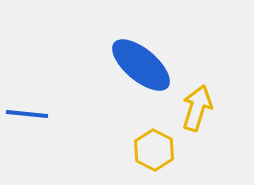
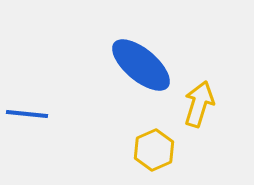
yellow arrow: moved 2 px right, 4 px up
yellow hexagon: rotated 9 degrees clockwise
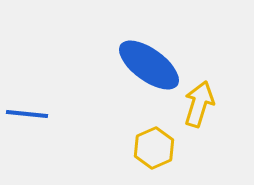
blue ellipse: moved 8 px right; rotated 4 degrees counterclockwise
yellow hexagon: moved 2 px up
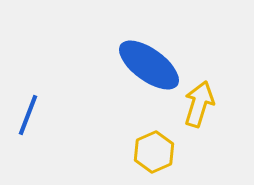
blue line: moved 1 px right, 1 px down; rotated 75 degrees counterclockwise
yellow hexagon: moved 4 px down
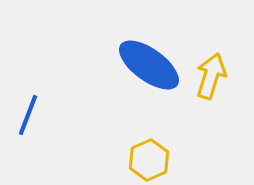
yellow arrow: moved 12 px right, 28 px up
yellow hexagon: moved 5 px left, 8 px down
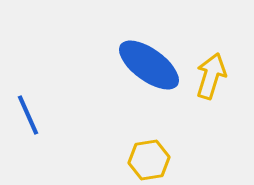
blue line: rotated 45 degrees counterclockwise
yellow hexagon: rotated 15 degrees clockwise
